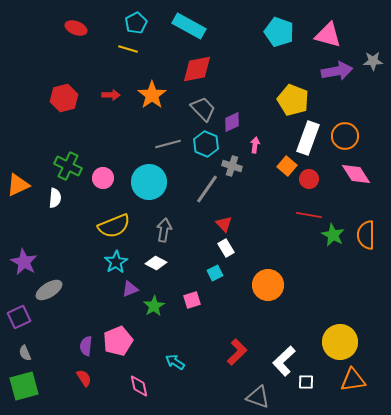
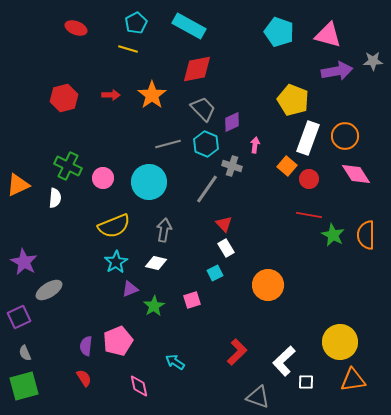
white diamond at (156, 263): rotated 15 degrees counterclockwise
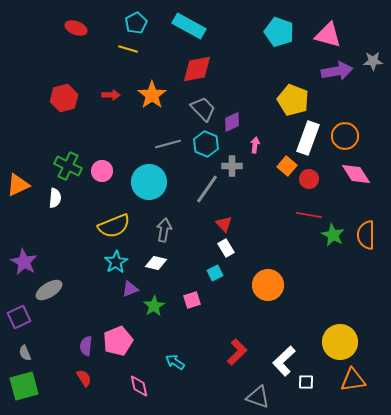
gray cross at (232, 166): rotated 18 degrees counterclockwise
pink circle at (103, 178): moved 1 px left, 7 px up
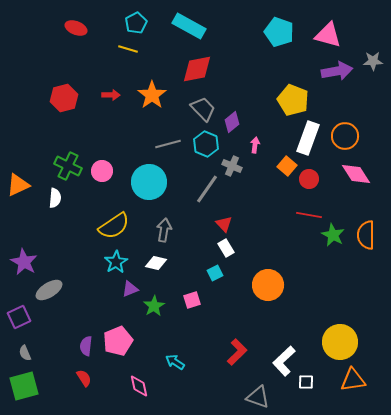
purple diamond at (232, 122): rotated 15 degrees counterclockwise
gray cross at (232, 166): rotated 24 degrees clockwise
yellow semicircle at (114, 226): rotated 12 degrees counterclockwise
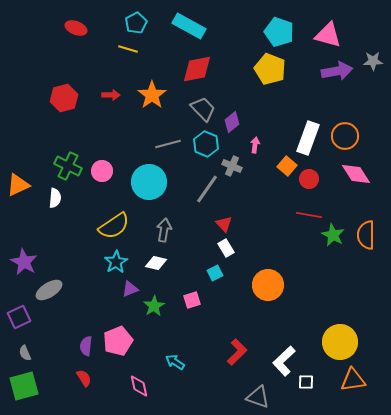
yellow pentagon at (293, 100): moved 23 px left, 31 px up
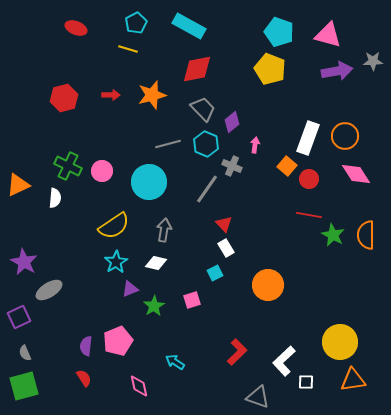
orange star at (152, 95): rotated 20 degrees clockwise
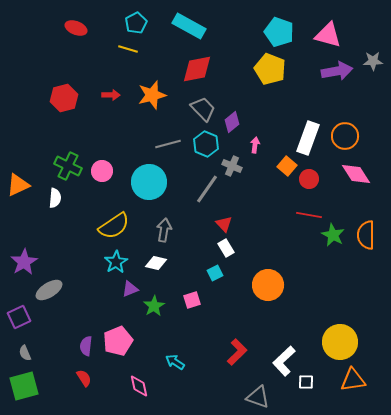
purple star at (24, 262): rotated 12 degrees clockwise
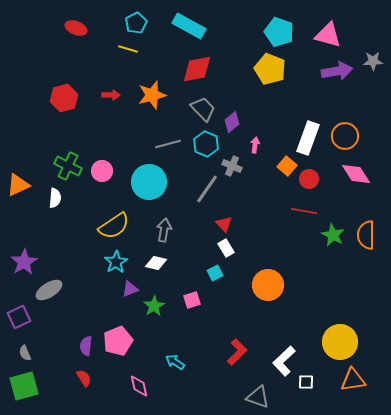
red line at (309, 215): moved 5 px left, 4 px up
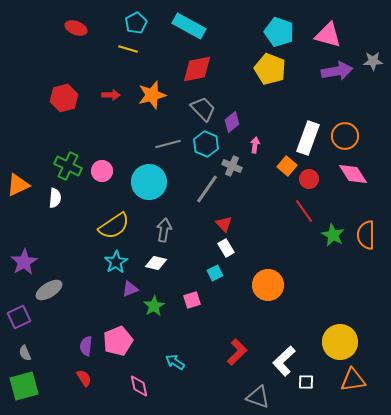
pink diamond at (356, 174): moved 3 px left
red line at (304, 211): rotated 45 degrees clockwise
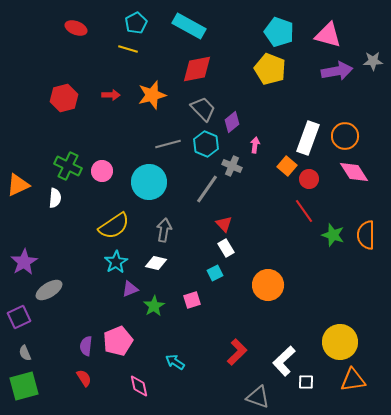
pink diamond at (353, 174): moved 1 px right, 2 px up
green star at (333, 235): rotated 10 degrees counterclockwise
